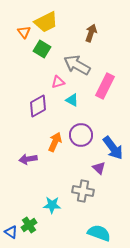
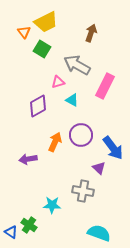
green cross: rotated 21 degrees counterclockwise
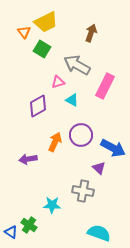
blue arrow: rotated 25 degrees counterclockwise
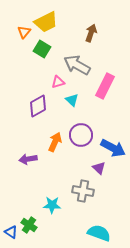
orange triangle: rotated 16 degrees clockwise
cyan triangle: rotated 16 degrees clockwise
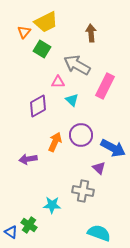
brown arrow: rotated 24 degrees counterclockwise
pink triangle: rotated 16 degrees clockwise
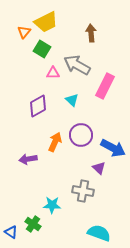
pink triangle: moved 5 px left, 9 px up
green cross: moved 4 px right, 1 px up
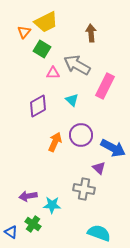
purple arrow: moved 37 px down
gray cross: moved 1 px right, 2 px up
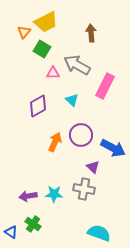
purple triangle: moved 6 px left, 1 px up
cyan star: moved 2 px right, 11 px up
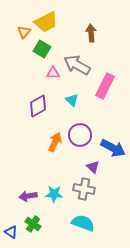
purple circle: moved 1 px left
cyan semicircle: moved 16 px left, 10 px up
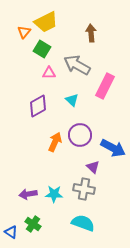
pink triangle: moved 4 px left
purple arrow: moved 2 px up
